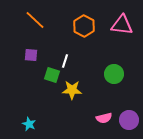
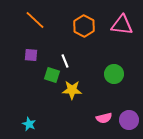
white line: rotated 40 degrees counterclockwise
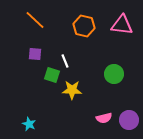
orange hexagon: rotated 15 degrees counterclockwise
purple square: moved 4 px right, 1 px up
